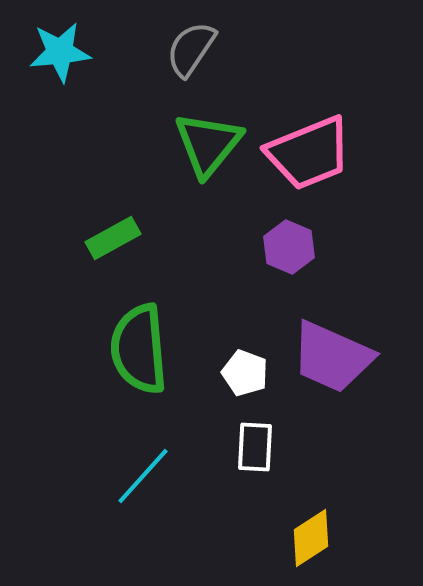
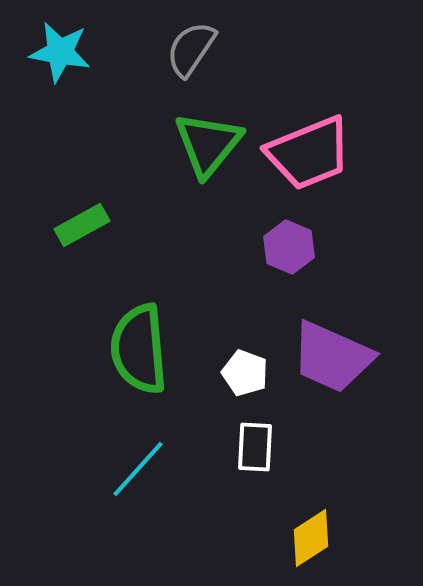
cyan star: rotated 16 degrees clockwise
green rectangle: moved 31 px left, 13 px up
cyan line: moved 5 px left, 7 px up
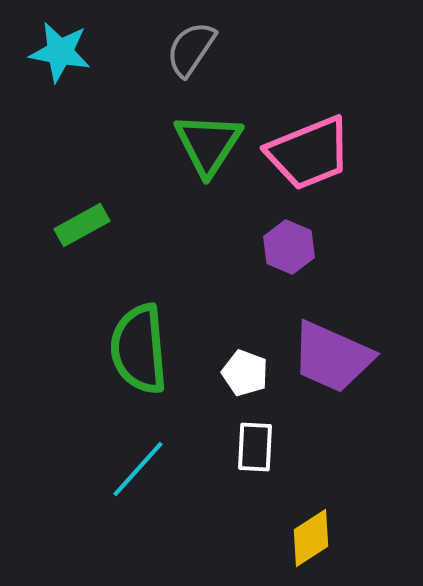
green triangle: rotated 6 degrees counterclockwise
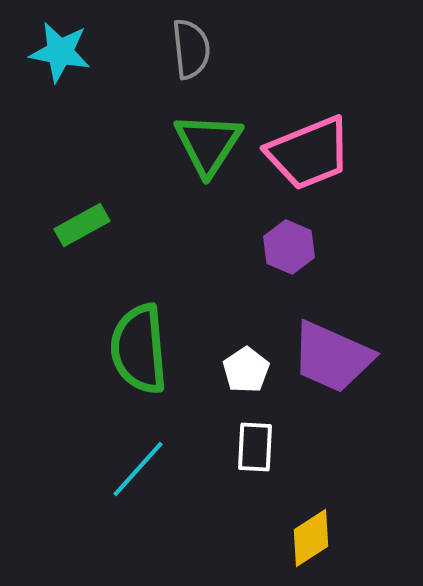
gray semicircle: rotated 140 degrees clockwise
white pentagon: moved 1 px right, 3 px up; rotated 18 degrees clockwise
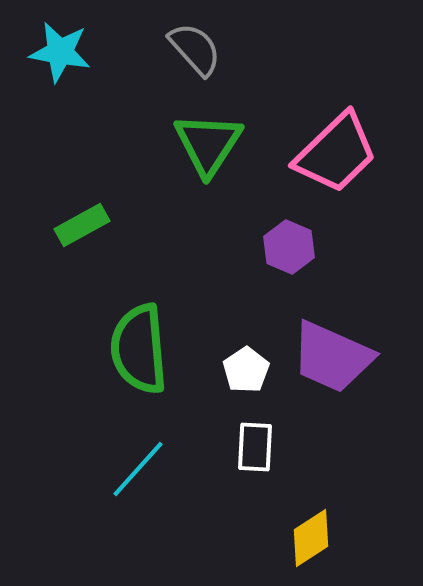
gray semicircle: moved 4 px right; rotated 36 degrees counterclockwise
pink trapezoid: moved 27 px right; rotated 22 degrees counterclockwise
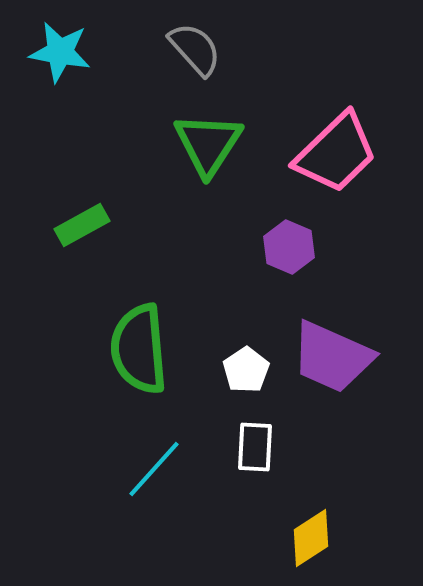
cyan line: moved 16 px right
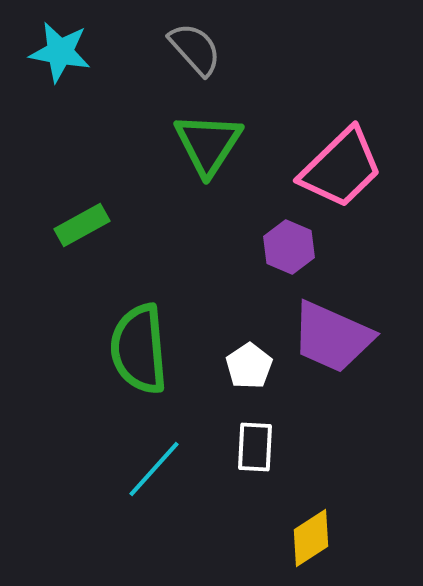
pink trapezoid: moved 5 px right, 15 px down
purple trapezoid: moved 20 px up
white pentagon: moved 3 px right, 4 px up
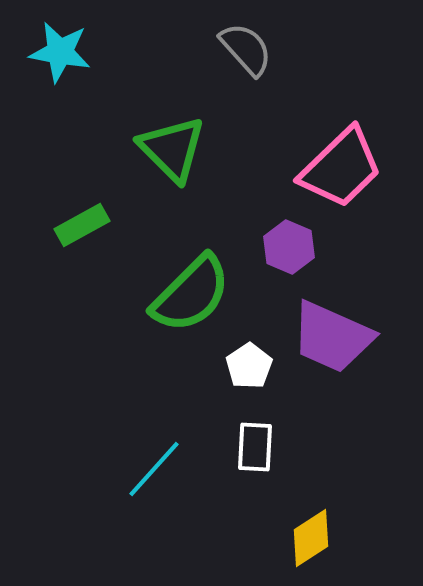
gray semicircle: moved 51 px right
green triangle: moved 36 px left, 5 px down; rotated 18 degrees counterclockwise
green semicircle: moved 52 px right, 55 px up; rotated 130 degrees counterclockwise
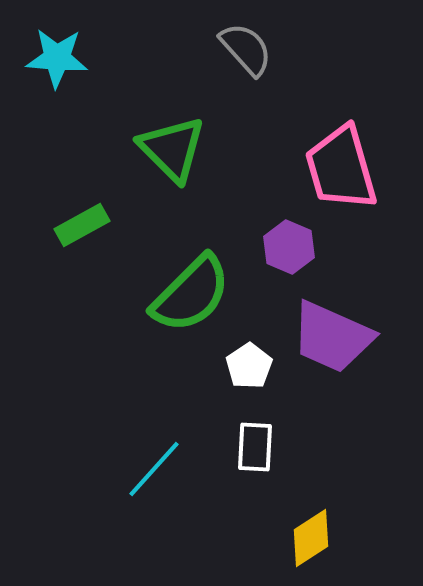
cyan star: moved 3 px left, 6 px down; rotated 6 degrees counterclockwise
pink trapezoid: rotated 118 degrees clockwise
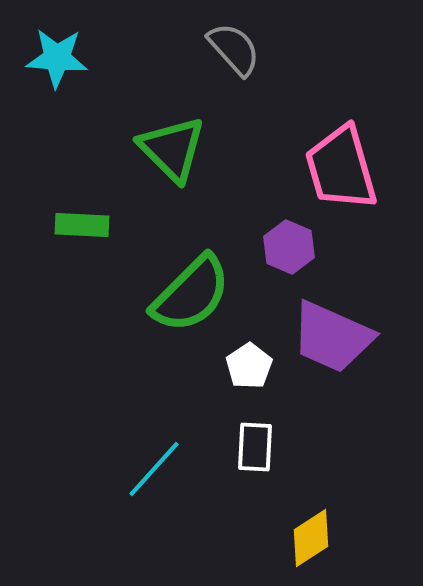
gray semicircle: moved 12 px left
green rectangle: rotated 32 degrees clockwise
